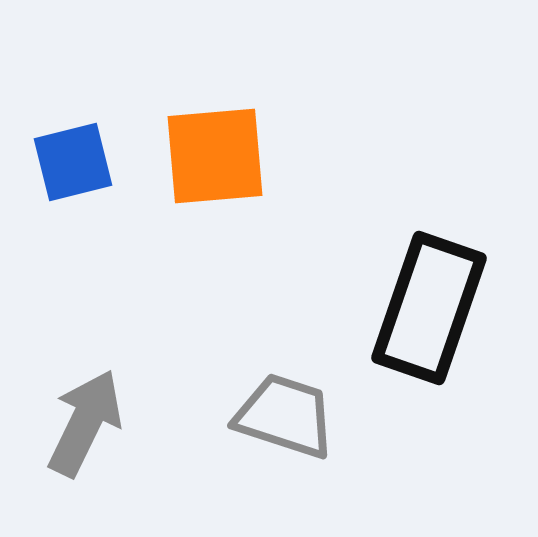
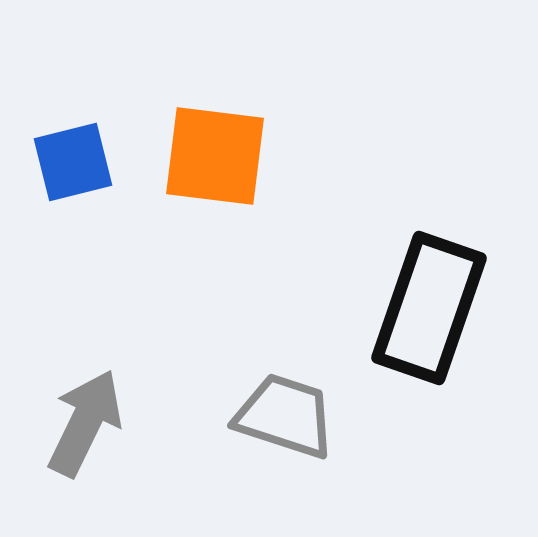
orange square: rotated 12 degrees clockwise
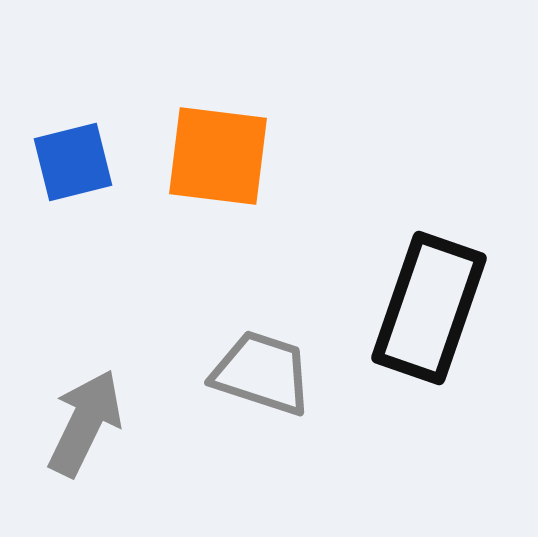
orange square: moved 3 px right
gray trapezoid: moved 23 px left, 43 px up
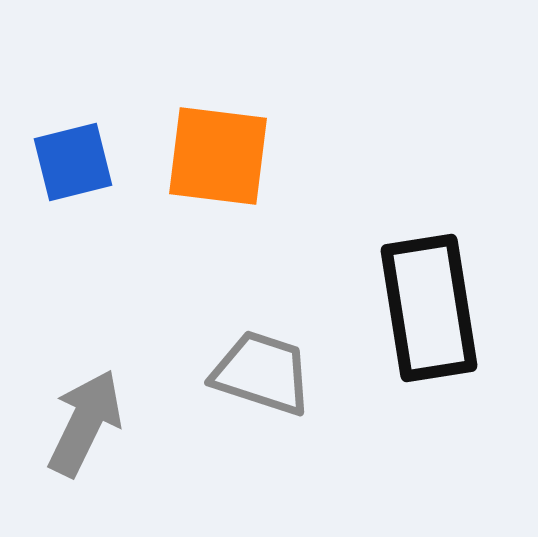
black rectangle: rotated 28 degrees counterclockwise
